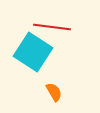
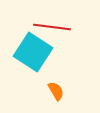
orange semicircle: moved 2 px right, 1 px up
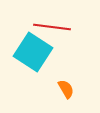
orange semicircle: moved 10 px right, 2 px up
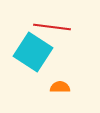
orange semicircle: moved 6 px left, 2 px up; rotated 60 degrees counterclockwise
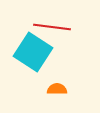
orange semicircle: moved 3 px left, 2 px down
